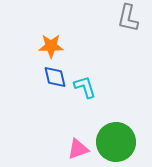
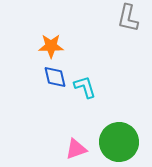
green circle: moved 3 px right
pink triangle: moved 2 px left
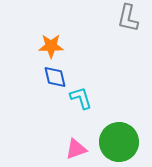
cyan L-shape: moved 4 px left, 11 px down
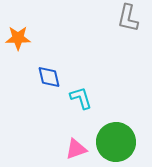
orange star: moved 33 px left, 8 px up
blue diamond: moved 6 px left
green circle: moved 3 px left
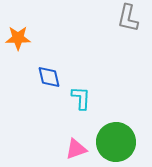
cyan L-shape: rotated 20 degrees clockwise
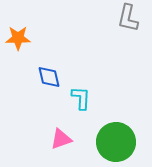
pink triangle: moved 15 px left, 10 px up
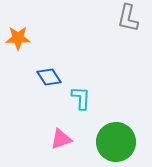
blue diamond: rotated 20 degrees counterclockwise
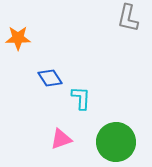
blue diamond: moved 1 px right, 1 px down
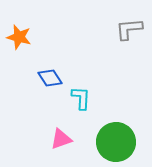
gray L-shape: moved 1 px right, 11 px down; rotated 72 degrees clockwise
orange star: moved 1 px right, 1 px up; rotated 15 degrees clockwise
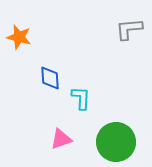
blue diamond: rotated 30 degrees clockwise
